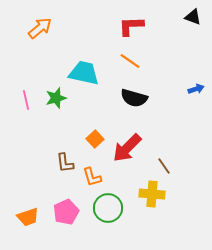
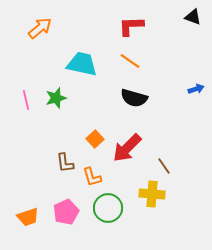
cyan trapezoid: moved 2 px left, 9 px up
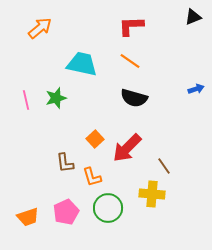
black triangle: rotated 42 degrees counterclockwise
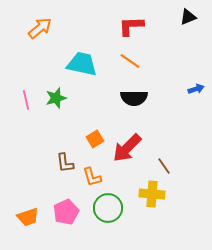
black triangle: moved 5 px left
black semicircle: rotated 16 degrees counterclockwise
orange square: rotated 12 degrees clockwise
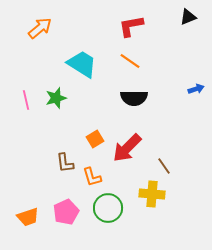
red L-shape: rotated 8 degrees counterclockwise
cyan trapezoid: rotated 20 degrees clockwise
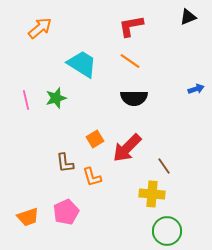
green circle: moved 59 px right, 23 px down
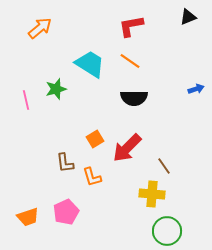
cyan trapezoid: moved 8 px right
green star: moved 9 px up
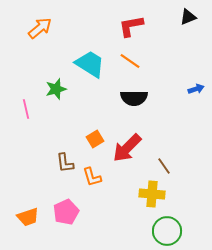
pink line: moved 9 px down
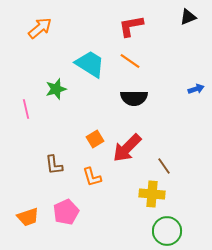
brown L-shape: moved 11 px left, 2 px down
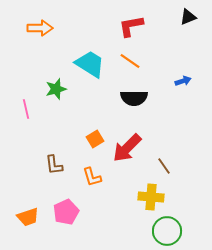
orange arrow: rotated 40 degrees clockwise
blue arrow: moved 13 px left, 8 px up
yellow cross: moved 1 px left, 3 px down
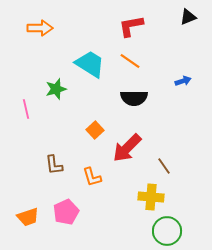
orange square: moved 9 px up; rotated 12 degrees counterclockwise
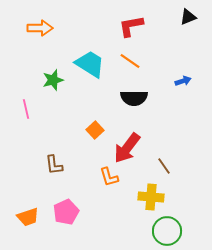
green star: moved 3 px left, 9 px up
red arrow: rotated 8 degrees counterclockwise
orange L-shape: moved 17 px right
